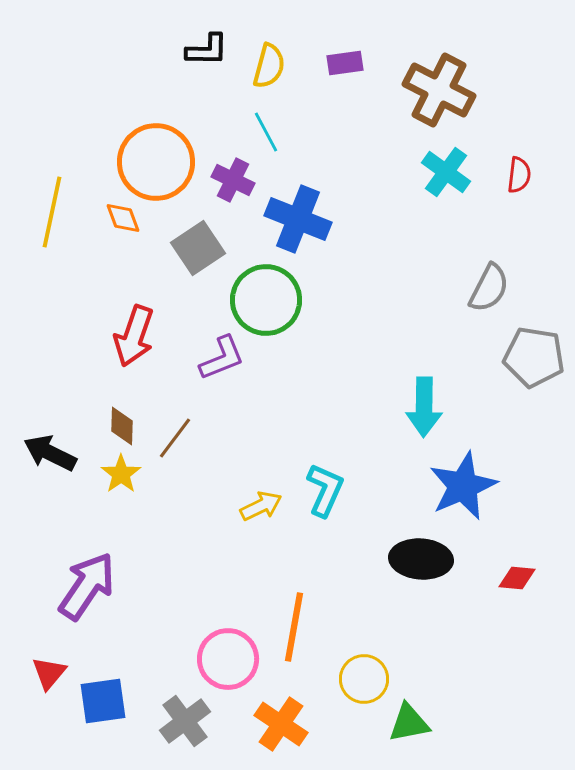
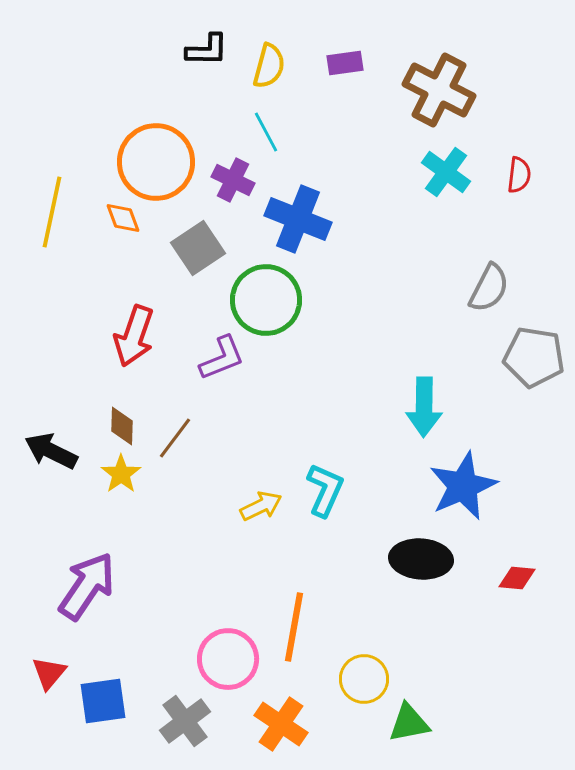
black arrow: moved 1 px right, 2 px up
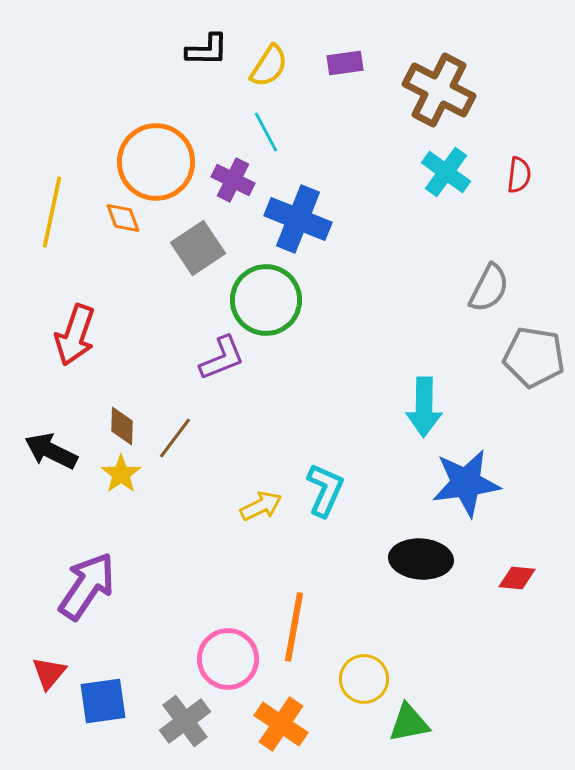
yellow semicircle: rotated 18 degrees clockwise
red arrow: moved 59 px left, 1 px up
blue star: moved 3 px right, 3 px up; rotated 16 degrees clockwise
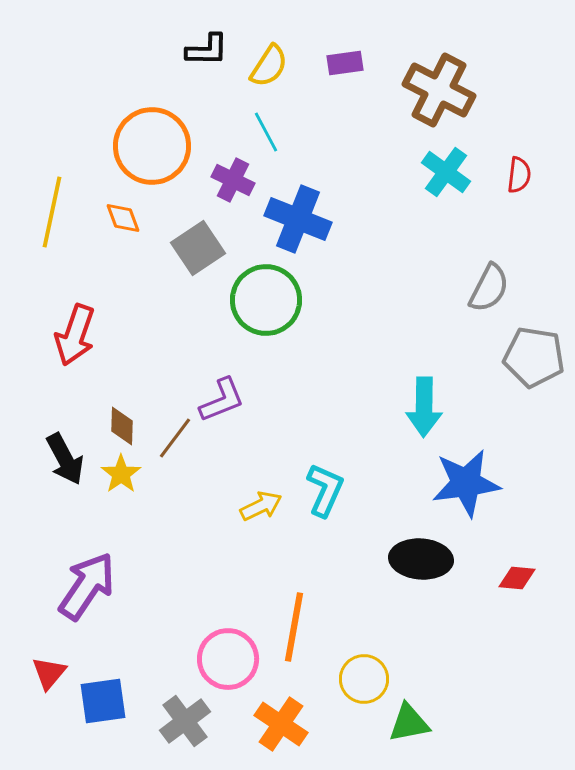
orange circle: moved 4 px left, 16 px up
purple L-shape: moved 42 px down
black arrow: moved 14 px right, 8 px down; rotated 144 degrees counterclockwise
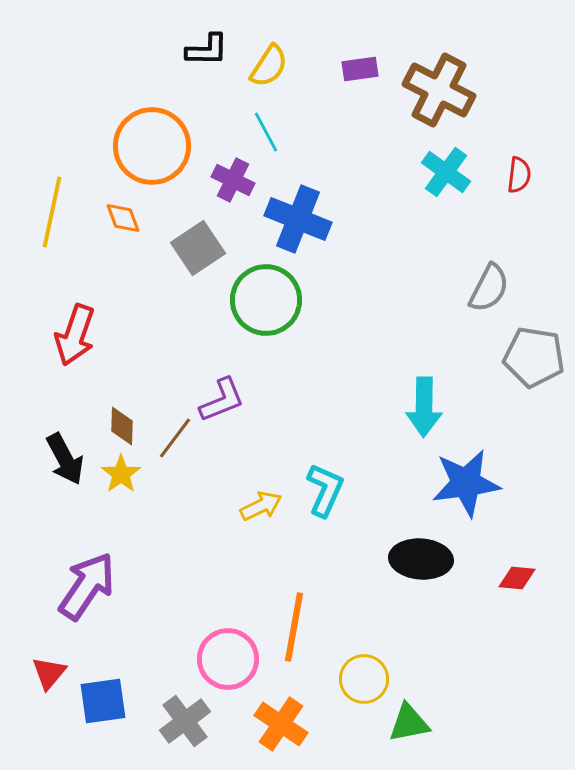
purple rectangle: moved 15 px right, 6 px down
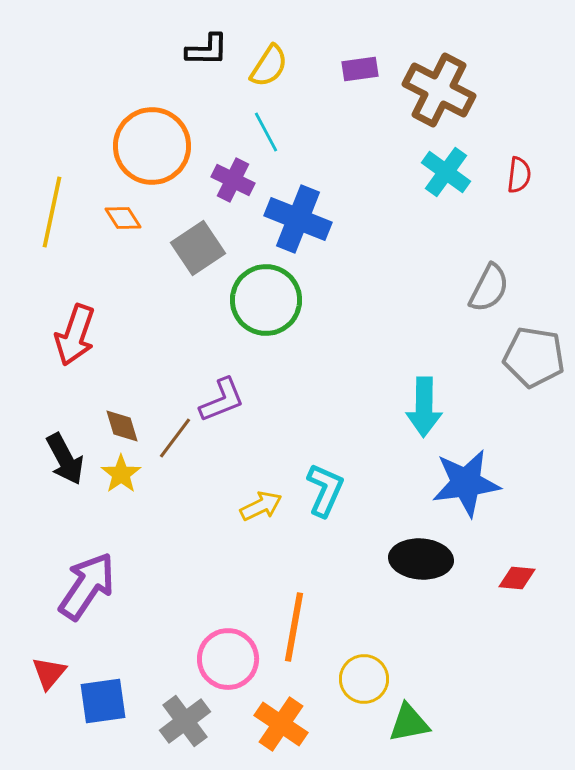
orange diamond: rotated 12 degrees counterclockwise
brown diamond: rotated 18 degrees counterclockwise
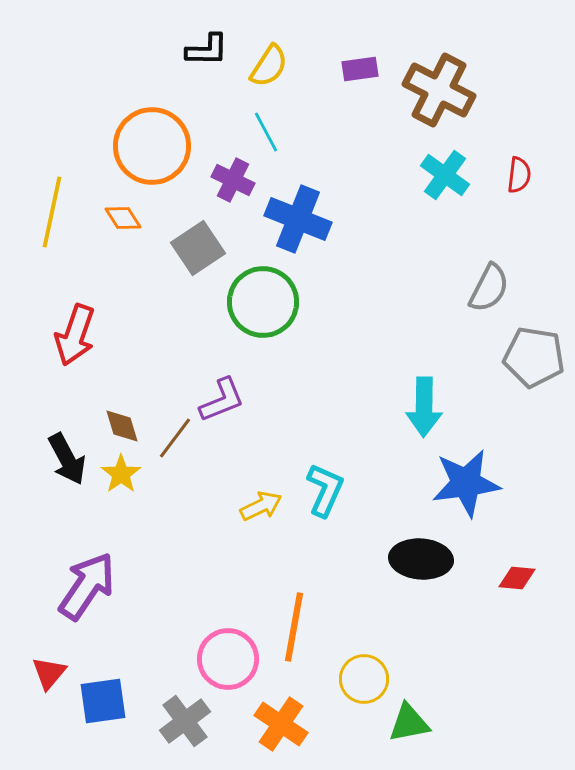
cyan cross: moved 1 px left, 3 px down
green circle: moved 3 px left, 2 px down
black arrow: moved 2 px right
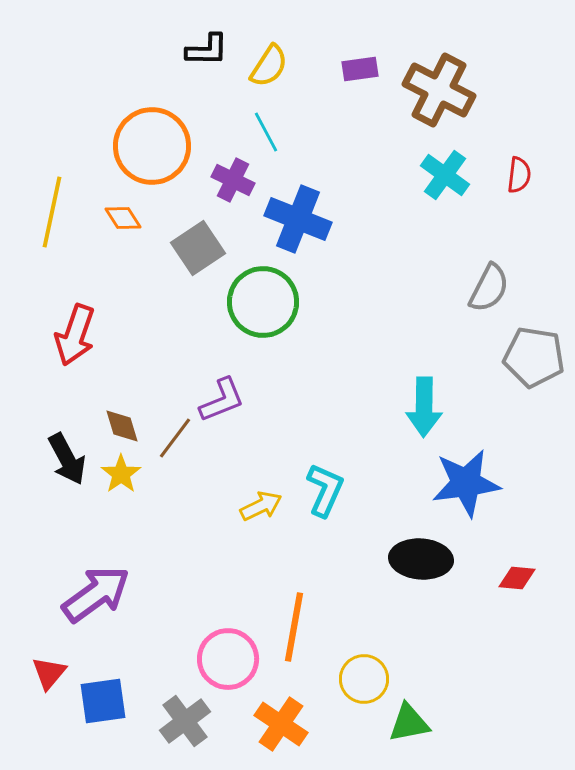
purple arrow: moved 9 px right, 8 px down; rotated 20 degrees clockwise
